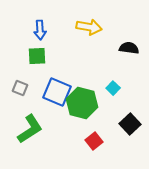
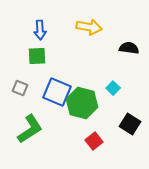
black square: rotated 15 degrees counterclockwise
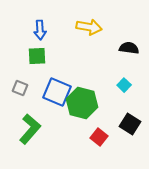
cyan square: moved 11 px right, 3 px up
green L-shape: rotated 16 degrees counterclockwise
red square: moved 5 px right, 4 px up; rotated 12 degrees counterclockwise
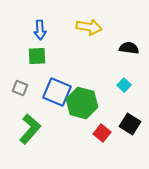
red square: moved 3 px right, 4 px up
